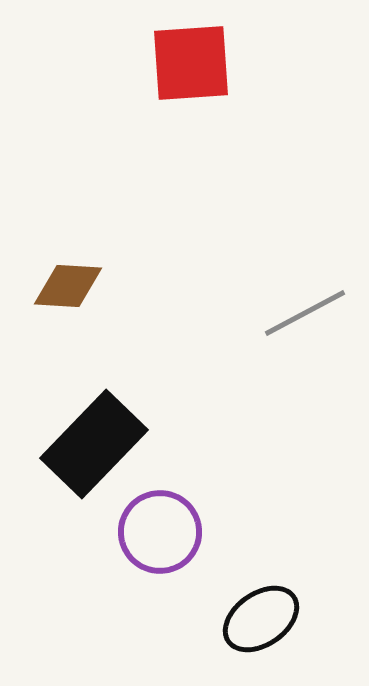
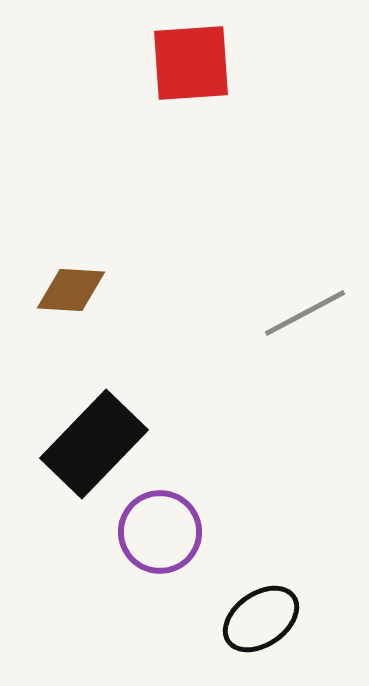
brown diamond: moved 3 px right, 4 px down
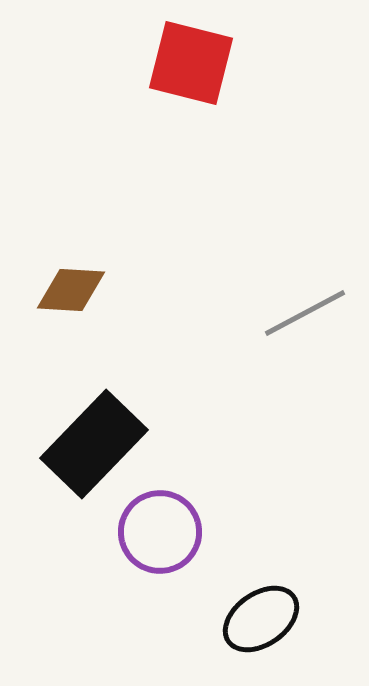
red square: rotated 18 degrees clockwise
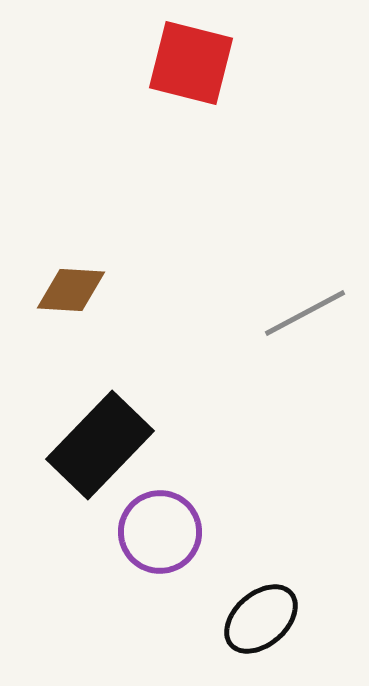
black rectangle: moved 6 px right, 1 px down
black ellipse: rotated 6 degrees counterclockwise
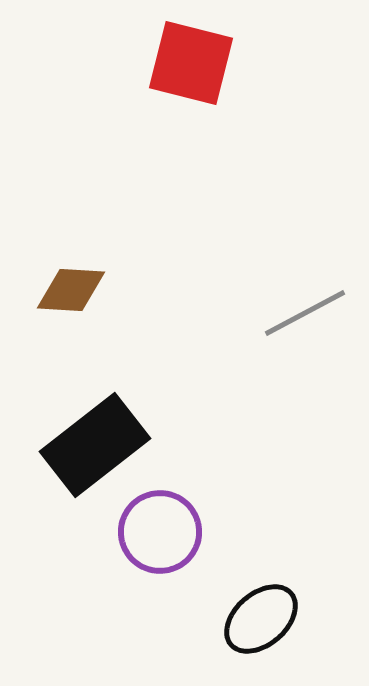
black rectangle: moved 5 px left; rotated 8 degrees clockwise
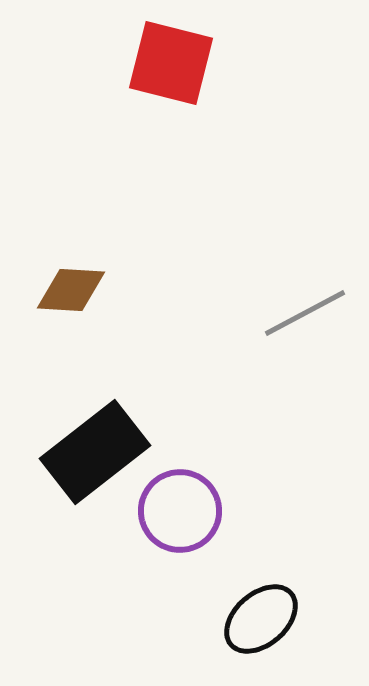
red square: moved 20 px left
black rectangle: moved 7 px down
purple circle: moved 20 px right, 21 px up
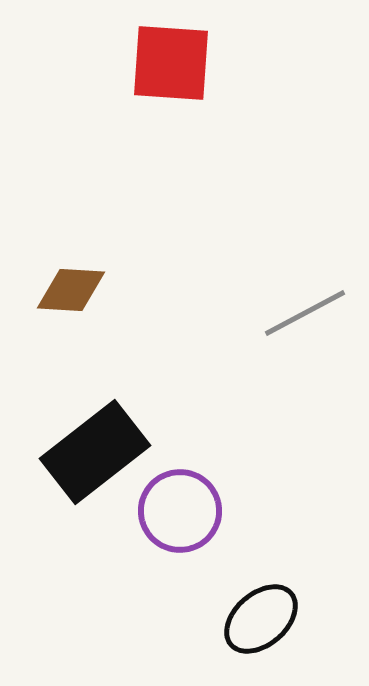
red square: rotated 10 degrees counterclockwise
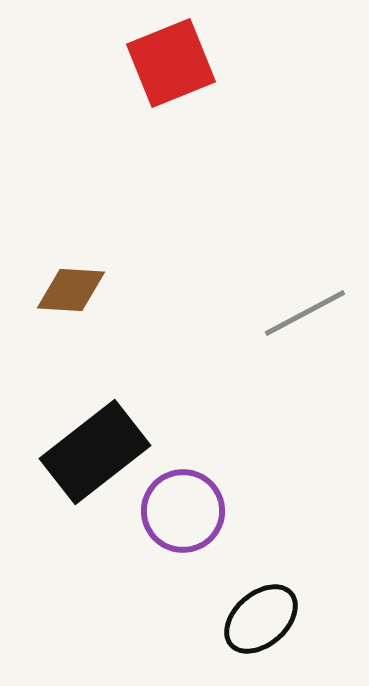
red square: rotated 26 degrees counterclockwise
purple circle: moved 3 px right
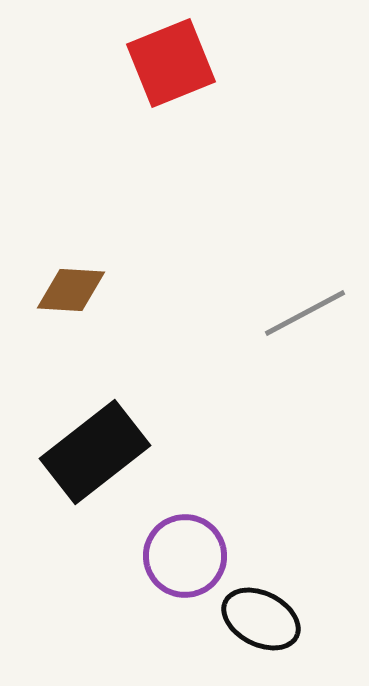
purple circle: moved 2 px right, 45 px down
black ellipse: rotated 68 degrees clockwise
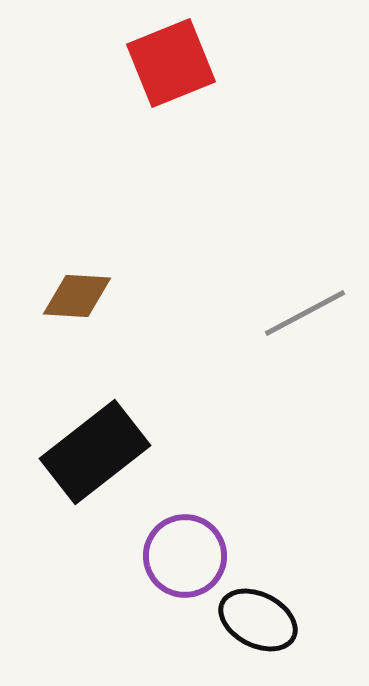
brown diamond: moved 6 px right, 6 px down
black ellipse: moved 3 px left, 1 px down
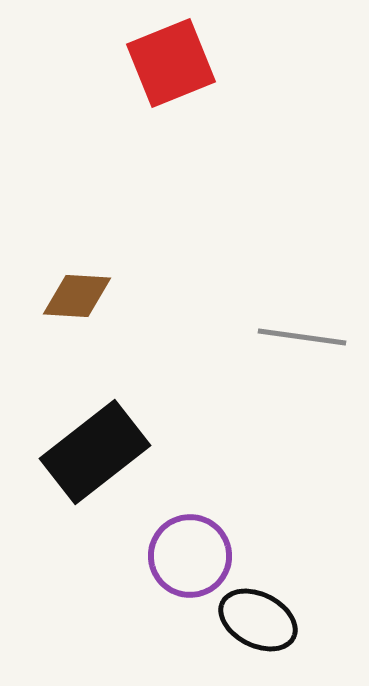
gray line: moved 3 px left, 24 px down; rotated 36 degrees clockwise
purple circle: moved 5 px right
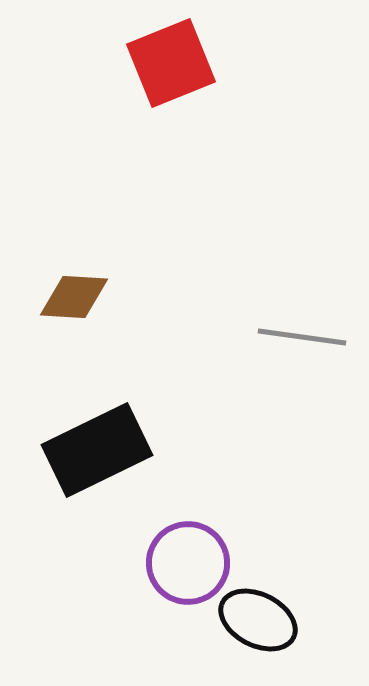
brown diamond: moved 3 px left, 1 px down
black rectangle: moved 2 px right, 2 px up; rotated 12 degrees clockwise
purple circle: moved 2 px left, 7 px down
